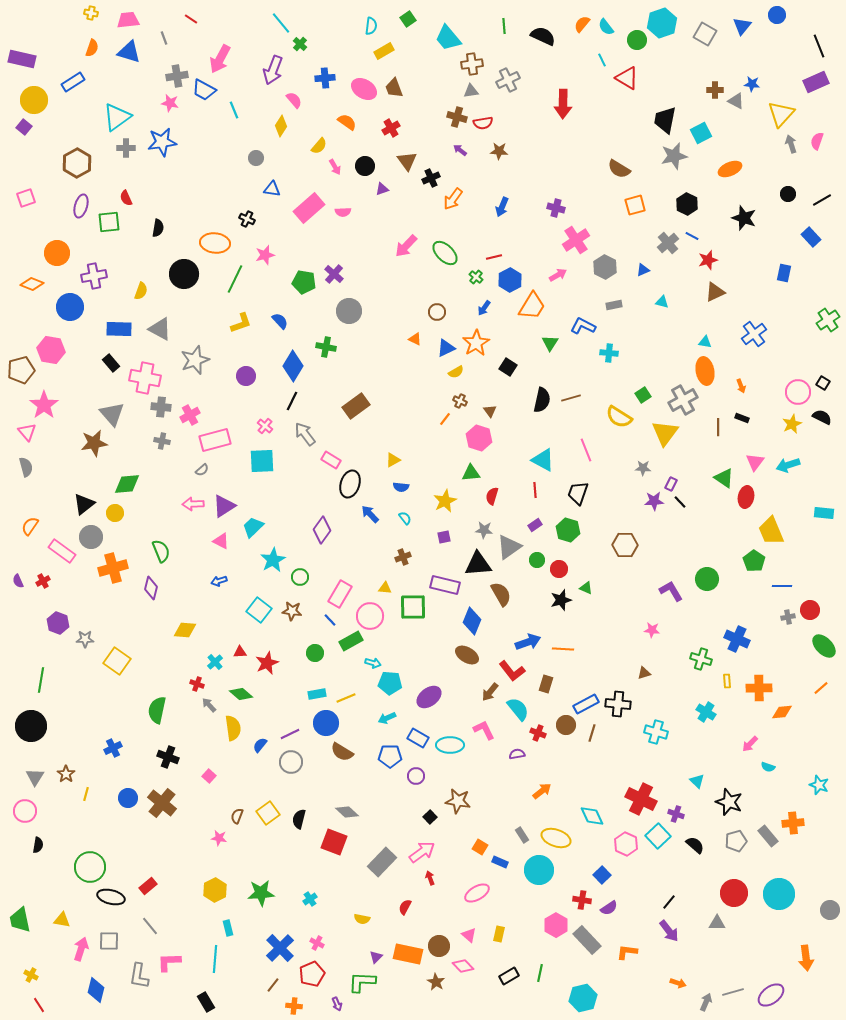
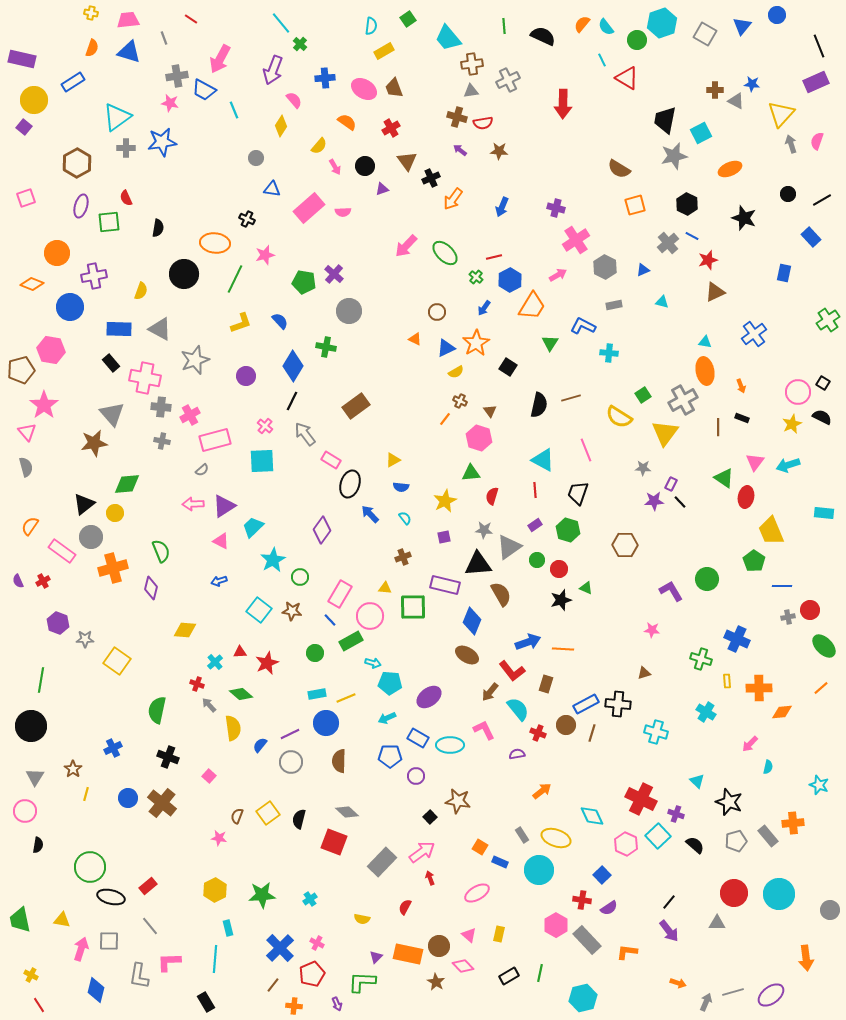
black semicircle at (542, 400): moved 3 px left, 5 px down
brown semicircle at (342, 752): moved 3 px left, 9 px down; rotated 60 degrees clockwise
cyan semicircle at (768, 767): rotated 96 degrees counterclockwise
brown star at (66, 774): moved 7 px right, 5 px up
green star at (261, 893): moved 1 px right, 2 px down
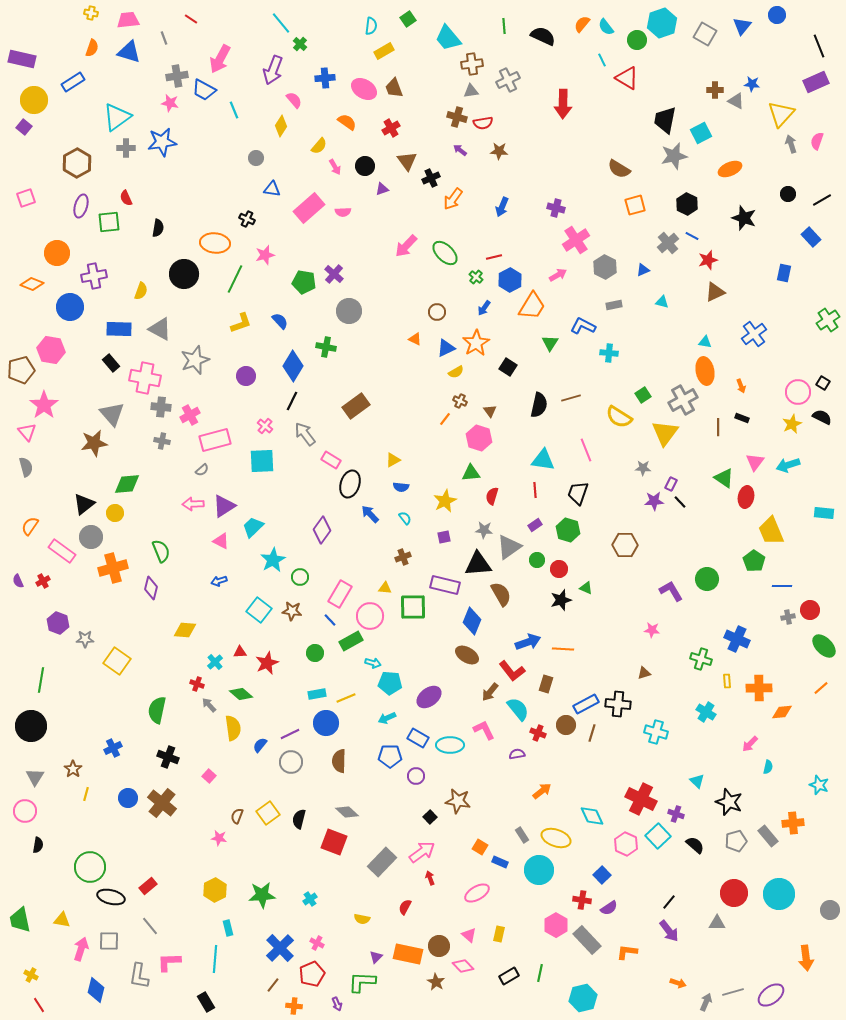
cyan triangle at (543, 460): rotated 20 degrees counterclockwise
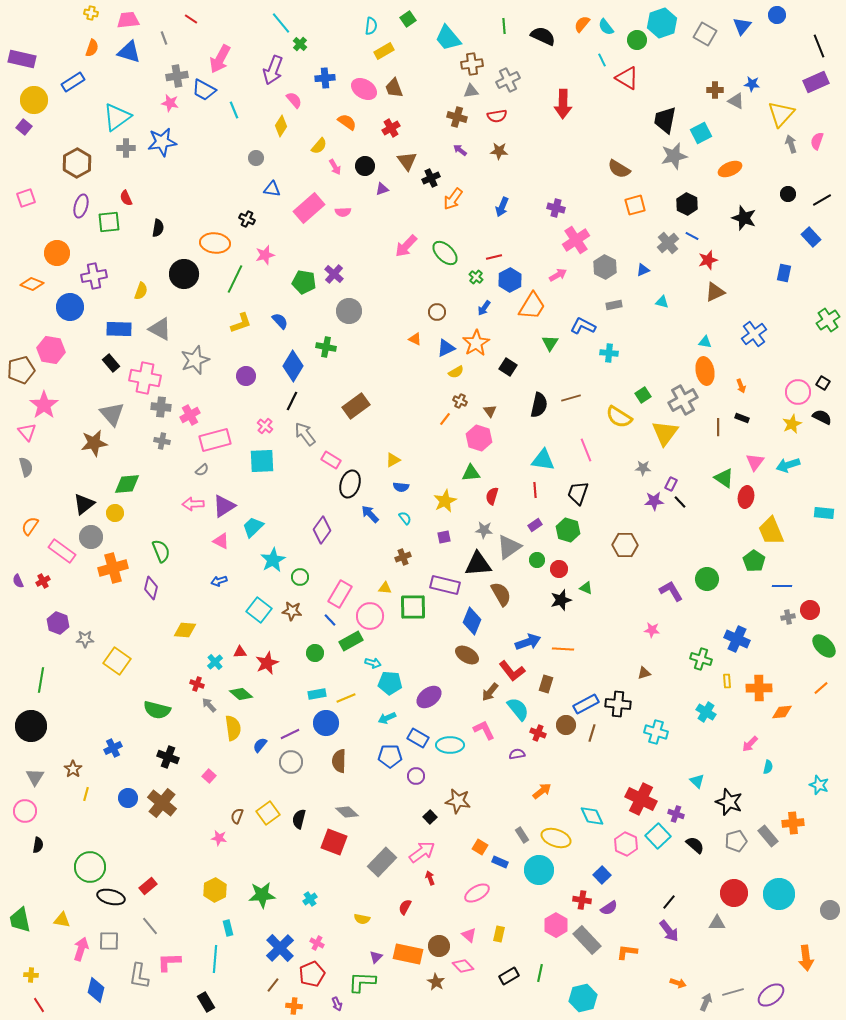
red semicircle at (483, 123): moved 14 px right, 7 px up
green semicircle at (157, 710): rotated 88 degrees counterclockwise
yellow cross at (31, 975): rotated 24 degrees counterclockwise
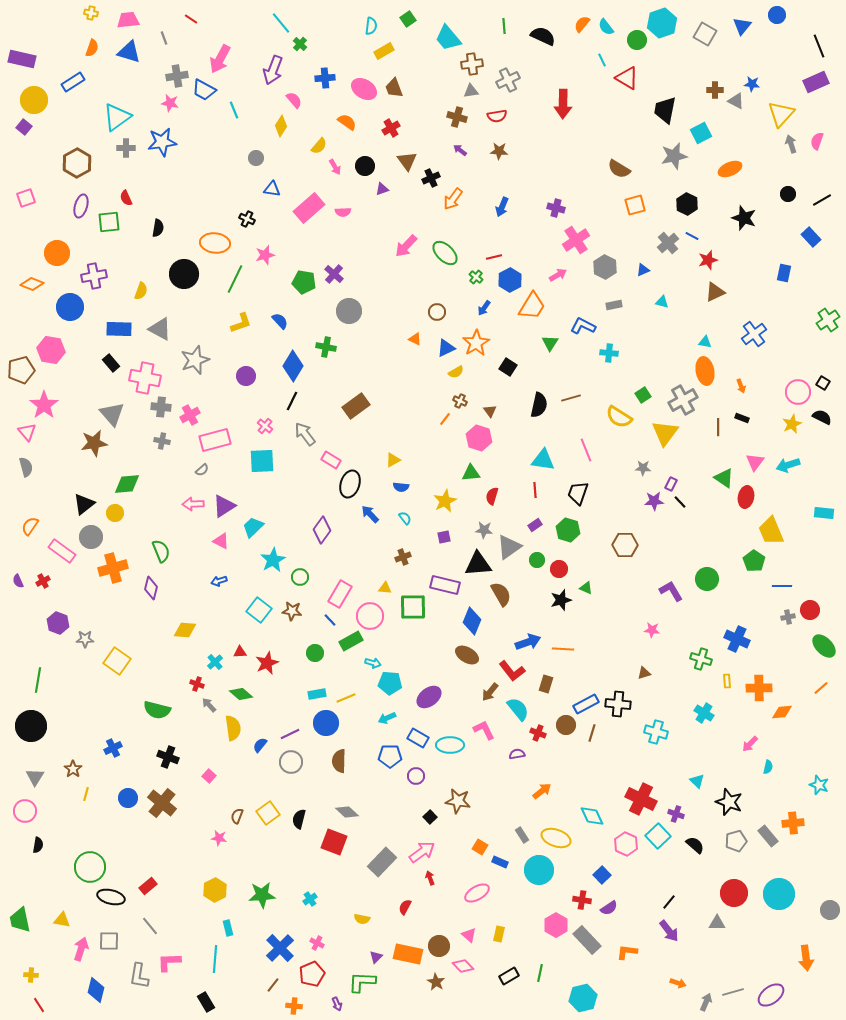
black trapezoid at (665, 120): moved 10 px up
green line at (41, 680): moved 3 px left
cyan cross at (706, 712): moved 2 px left, 1 px down
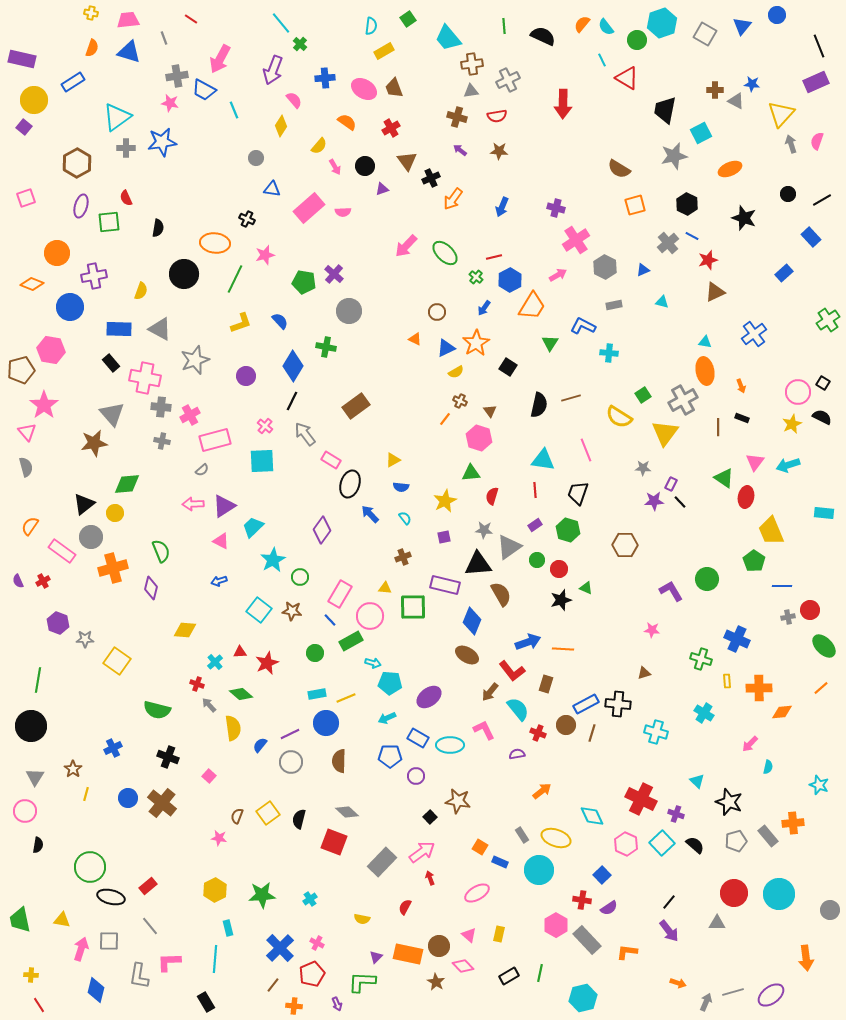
blue rectangle at (784, 273): rotated 36 degrees clockwise
cyan square at (658, 836): moved 4 px right, 7 px down
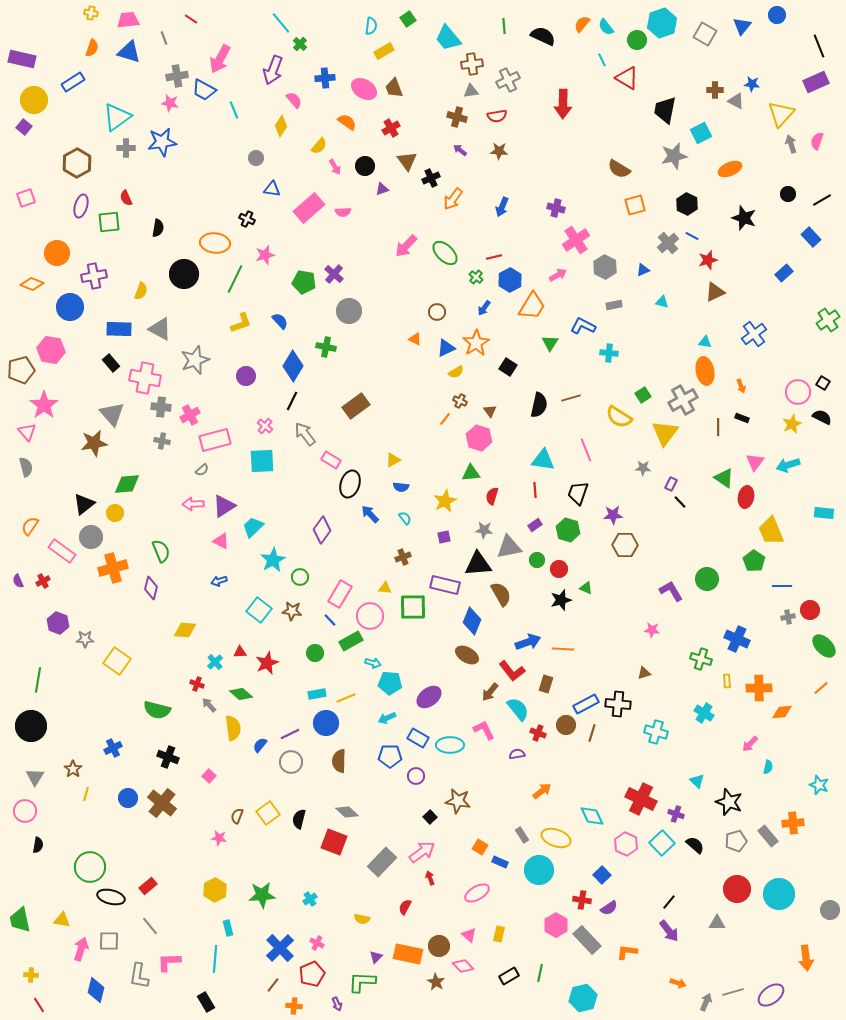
purple star at (654, 501): moved 41 px left, 14 px down
gray triangle at (509, 547): rotated 24 degrees clockwise
red circle at (734, 893): moved 3 px right, 4 px up
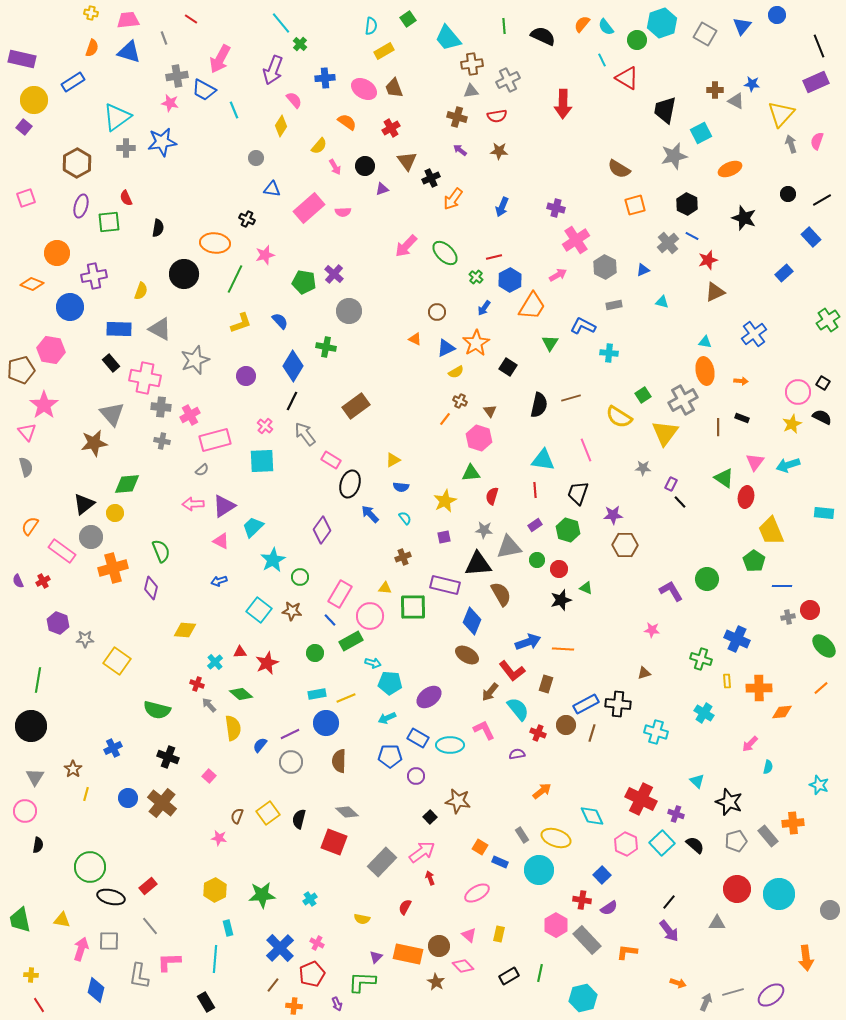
orange arrow at (741, 386): moved 5 px up; rotated 64 degrees counterclockwise
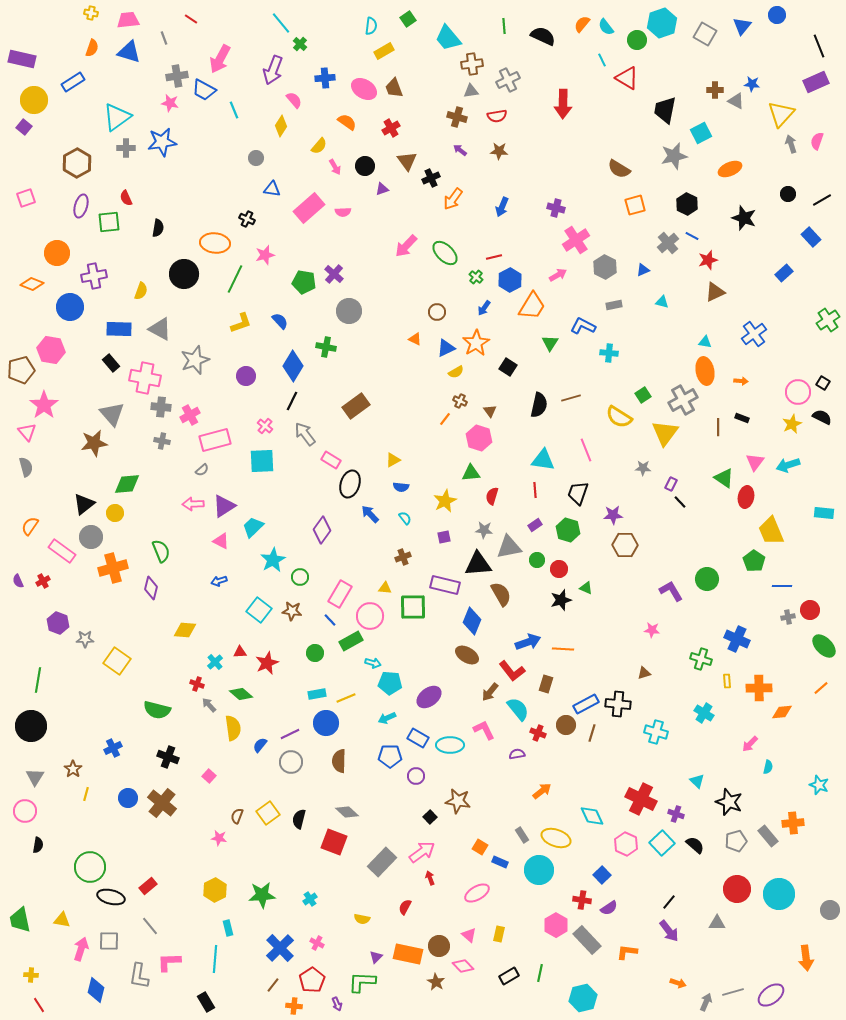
red pentagon at (312, 974): moved 6 px down; rotated 10 degrees counterclockwise
